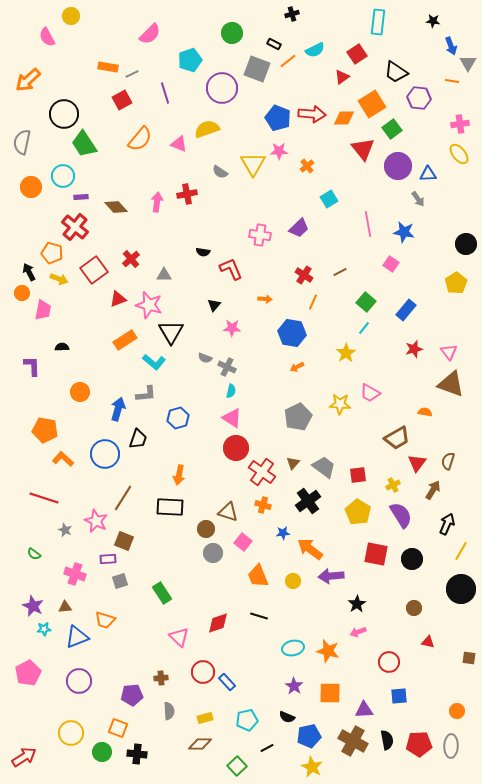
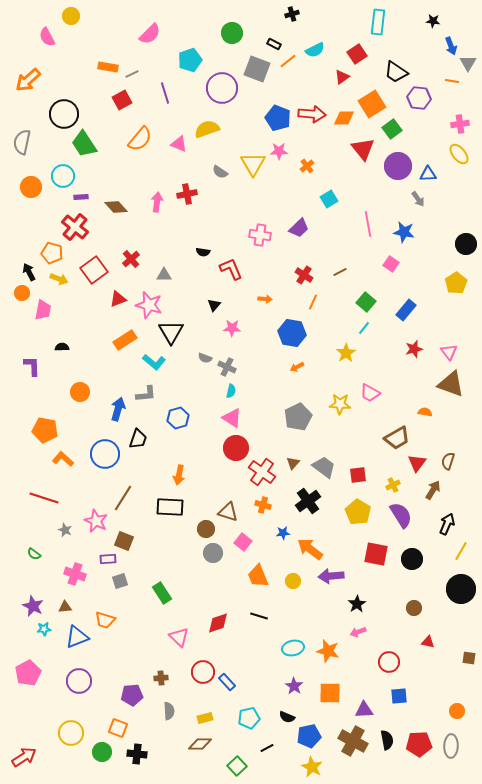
cyan pentagon at (247, 720): moved 2 px right, 2 px up
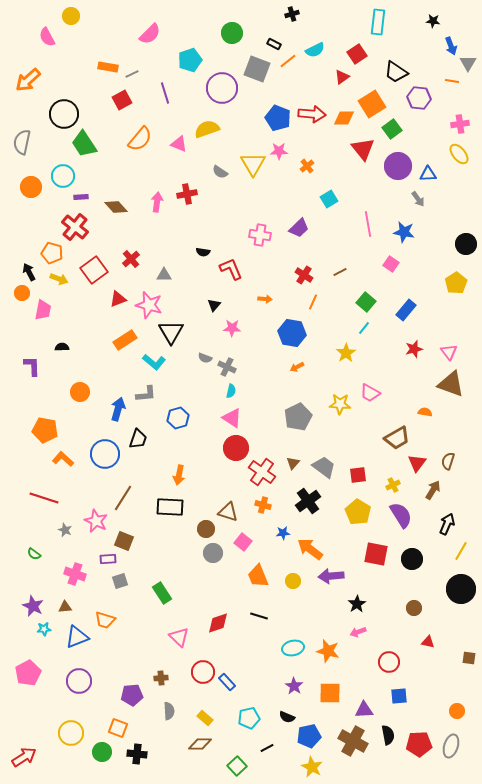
yellow rectangle at (205, 718): rotated 56 degrees clockwise
black semicircle at (387, 740): moved 1 px right, 5 px up
gray ellipse at (451, 746): rotated 15 degrees clockwise
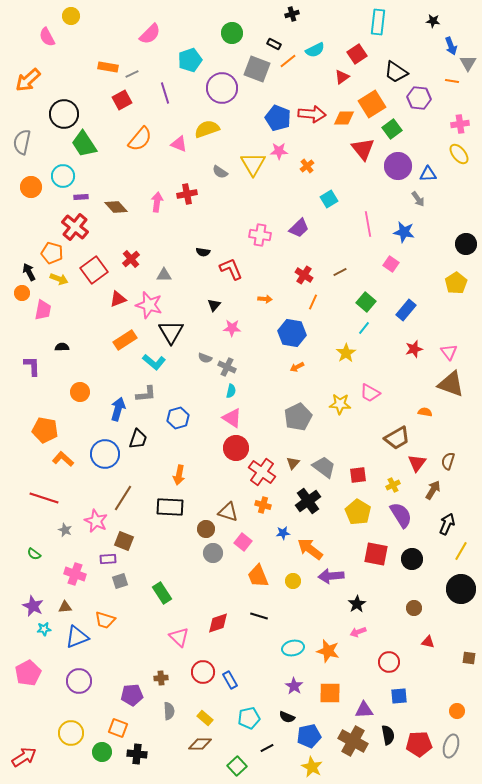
blue rectangle at (227, 682): moved 3 px right, 2 px up; rotated 12 degrees clockwise
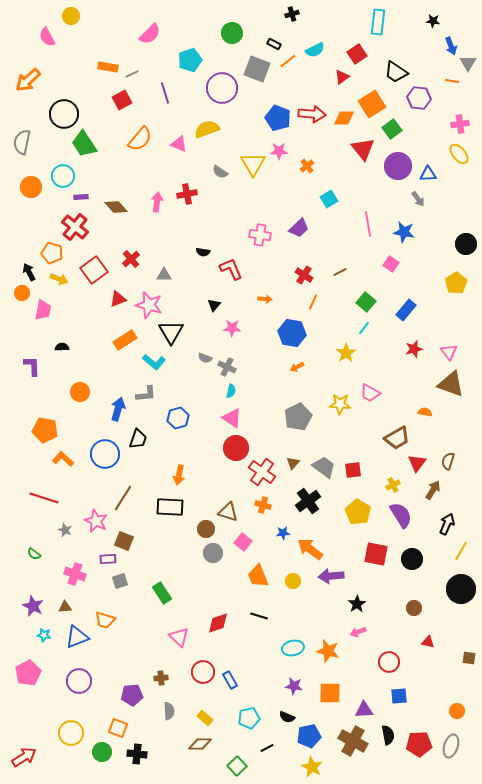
red square at (358, 475): moved 5 px left, 5 px up
cyan star at (44, 629): moved 6 px down; rotated 16 degrees clockwise
purple star at (294, 686): rotated 24 degrees counterclockwise
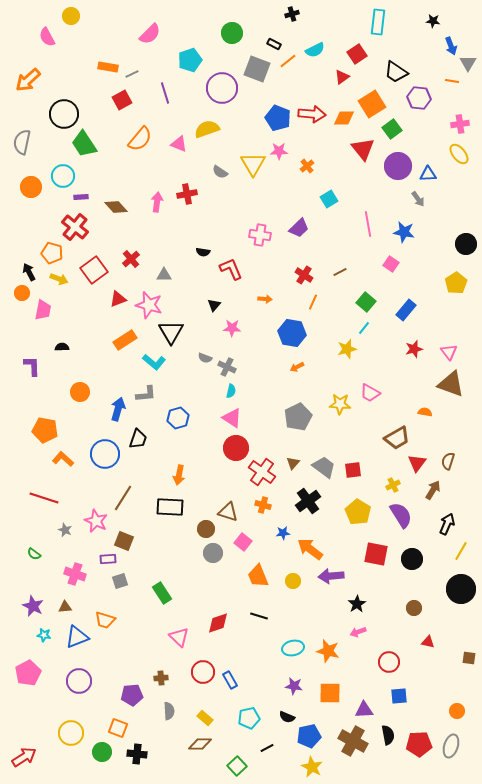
yellow star at (346, 353): moved 1 px right, 4 px up; rotated 18 degrees clockwise
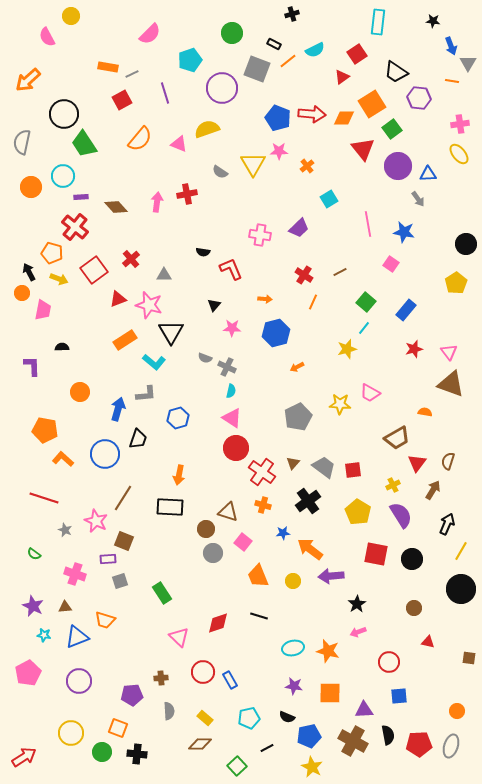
blue hexagon at (292, 333): moved 16 px left; rotated 24 degrees counterclockwise
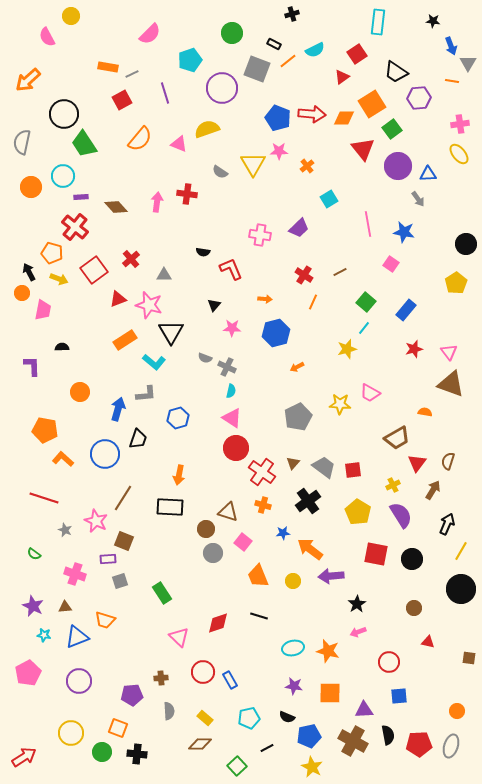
purple hexagon at (419, 98): rotated 10 degrees counterclockwise
red cross at (187, 194): rotated 18 degrees clockwise
